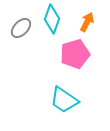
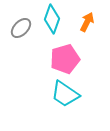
pink pentagon: moved 10 px left, 5 px down
cyan trapezoid: moved 1 px right, 6 px up
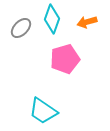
orange arrow: rotated 132 degrees counterclockwise
cyan trapezoid: moved 22 px left, 17 px down
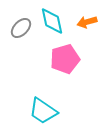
cyan diamond: moved 2 px down; rotated 32 degrees counterclockwise
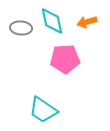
gray ellipse: rotated 50 degrees clockwise
pink pentagon: rotated 12 degrees clockwise
cyan trapezoid: moved 1 px up
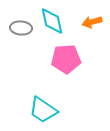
orange arrow: moved 5 px right
pink pentagon: moved 1 px right
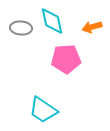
orange arrow: moved 5 px down
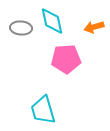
orange arrow: moved 2 px right
cyan trapezoid: rotated 40 degrees clockwise
